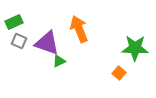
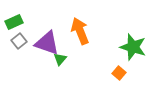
orange arrow: moved 1 px right, 2 px down
gray square: rotated 28 degrees clockwise
green star: moved 2 px left, 1 px up; rotated 16 degrees clockwise
green triangle: moved 1 px right, 2 px up; rotated 24 degrees counterclockwise
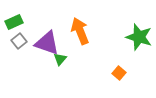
green star: moved 6 px right, 10 px up
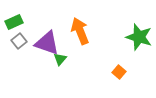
orange square: moved 1 px up
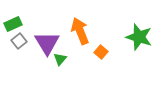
green rectangle: moved 1 px left, 2 px down
purple triangle: rotated 40 degrees clockwise
orange square: moved 18 px left, 20 px up
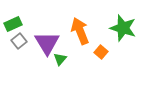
green star: moved 16 px left, 9 px up
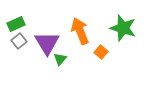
green rectangle: moved 3 px right
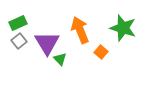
green rectangle: moved 2 px right, 1 px up
orange arrow: moved 1 px up
green triangle: rotated 24 degrees counterclockwise
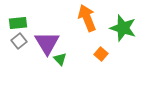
green rectangle: rotated 18 degrees clockwise
orange arrow: moved 7 px right, 12 px up
orange square: moved 2 px down
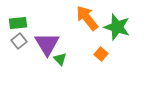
orange arrow: rotated 16 degrees counterclockwise
green star: moved 6 px left, 1 px up
purple triangle: moved 1 px down
